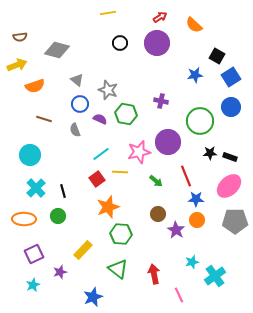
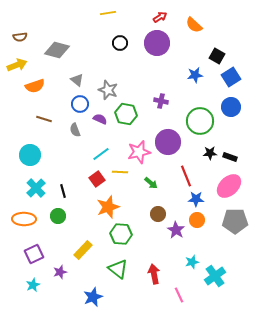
green arrow at (156, 181): moved 5 px left, 2 px down
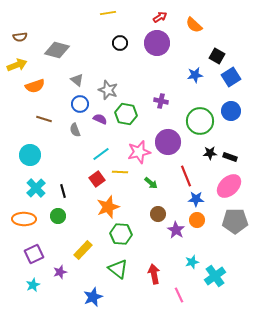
blue circle at (231, 107): moved 4 px down
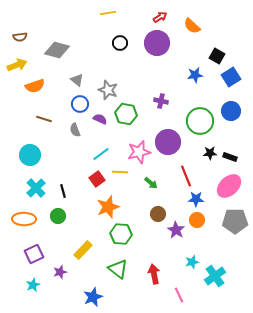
orange semicircle at (194, 25): moved 2 px left, 1 px down
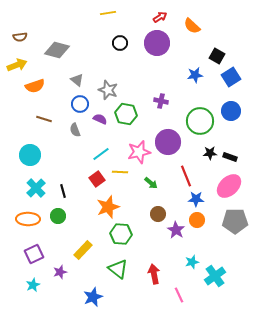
orange ellipse at (24, 219): moved 4 px right
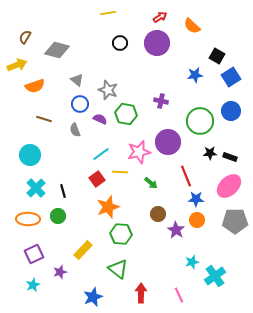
brown semicircle at (20, 37): moved 5 px right; rotated 128 degrees clockwise
red arrow at (154, 274): moved 13 px left, 19 px down; rotated 12 degrees clockwise
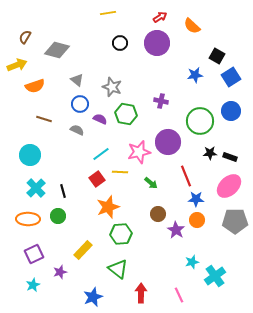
gray star at (108, 90): moved 4 px right, 3 px up
gray semicircle at (75, 130): moved 2 px right; rotated 136 degrees clockwise
green hexagon at (121, 234): rotated 10 degrees counterclockwise
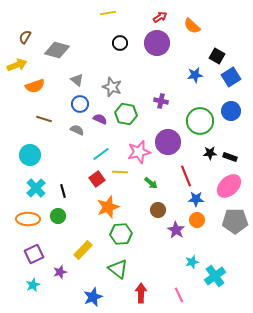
brown circle at (158, 214): moved 4 px up
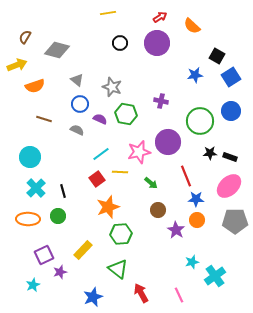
cyan circle at (30, 155): moved 2 px down
purple square at (34, 254): moved 10 px right, 1 px down
red arrow at (141, 293): rotated 30 degrees counterclockwise
